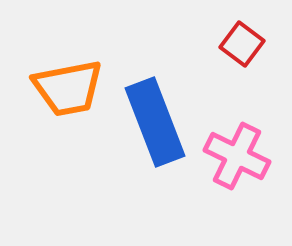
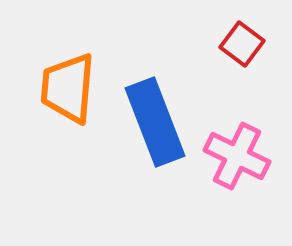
orange trapezoid: rotated 106 degrees clockwise
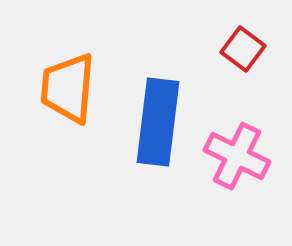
red square: moved 1 px right, 5 px down
blue rectangle: moved 3 px right; rotated 28 degrees clockwise
